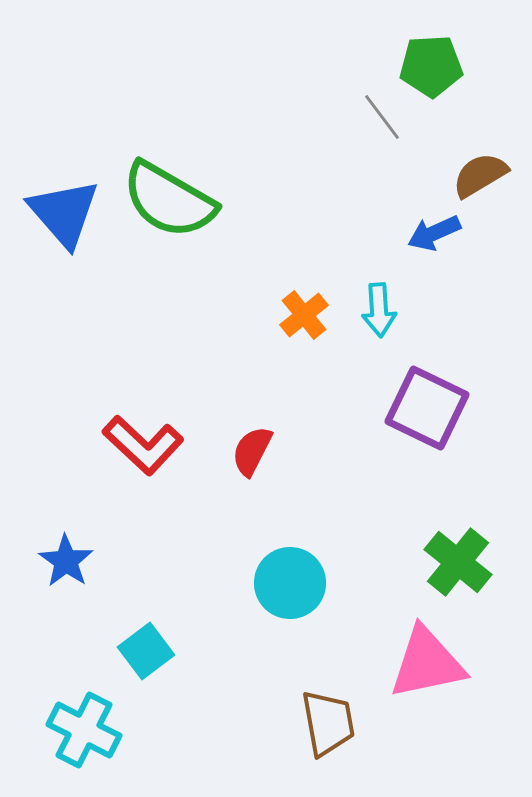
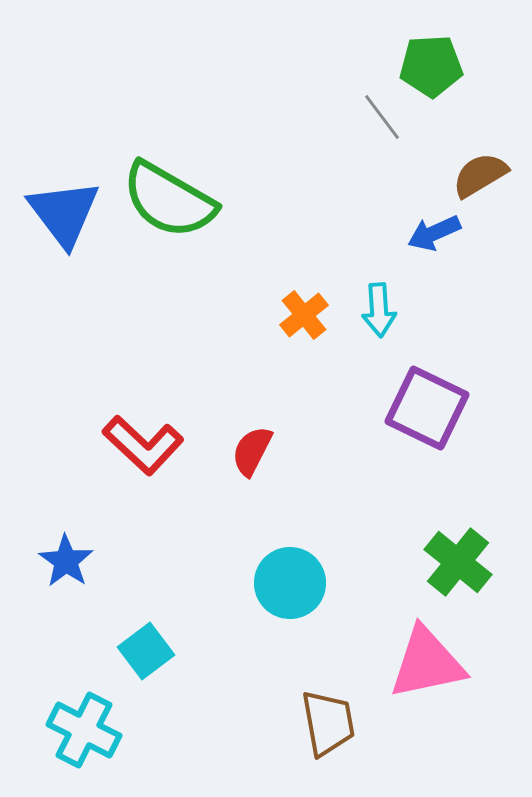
blue triangle: rotated 4 degrees clockwise
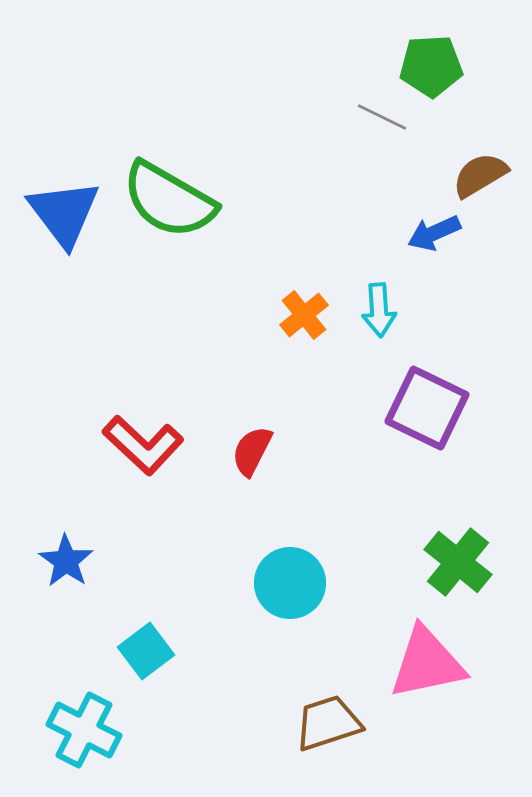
gray line: rotated 27 degrees counterclockwise
brown trapezoid: rotated 98 degrees counterclockwise
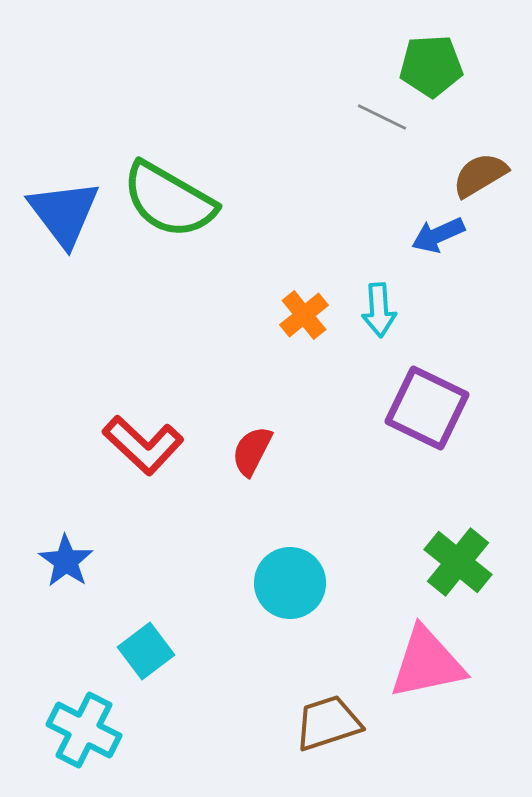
blue arrow: moved 4 px right, 2 px down
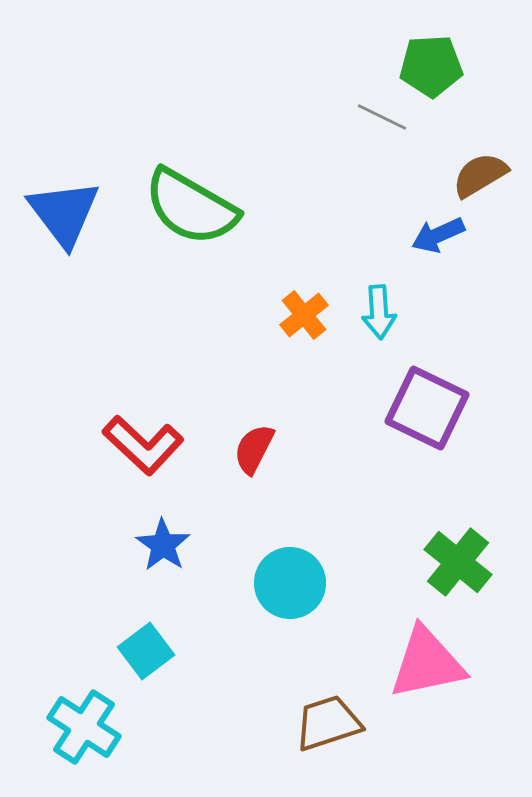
green semicircle: moved 22 px right, 7 px down
cyan arrow: moved 2 px down
red semicircle: moved 2 px right, 2 px up
blue star: moved 97 px right, 16 px up
cyan cross: moved 3 px up; rotated 6 degrees clockwise
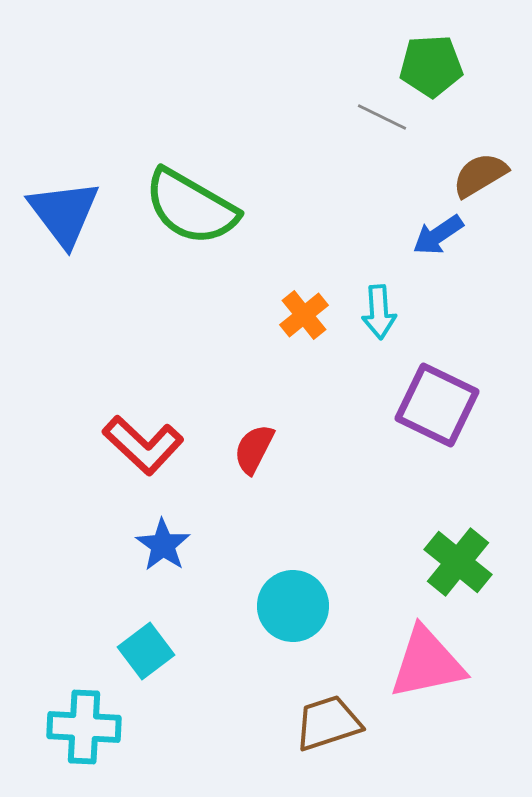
blue arrow: rotated 10 degrees counterclockwise
purple square: moved 10 px right, 3 px up
cyan circle: moved 3 px right, 23 px down
cyan cross: rotated 30 degrees counterclockwise
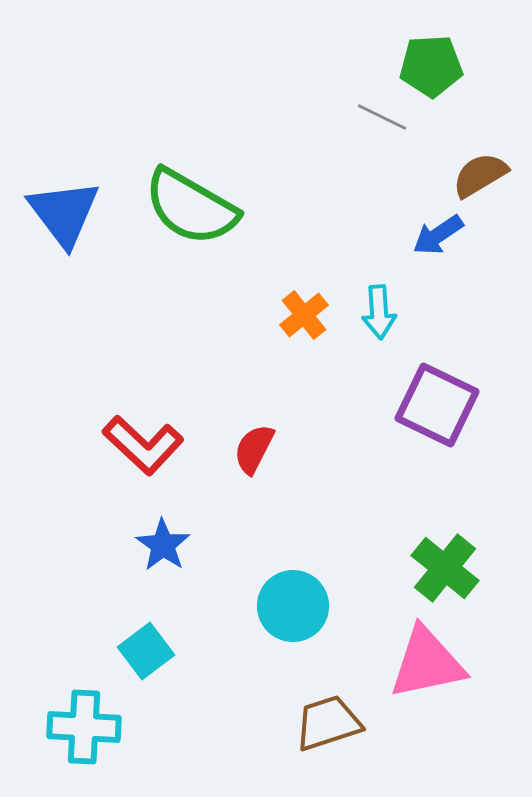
green cross: moved 13 px left, 6 px down
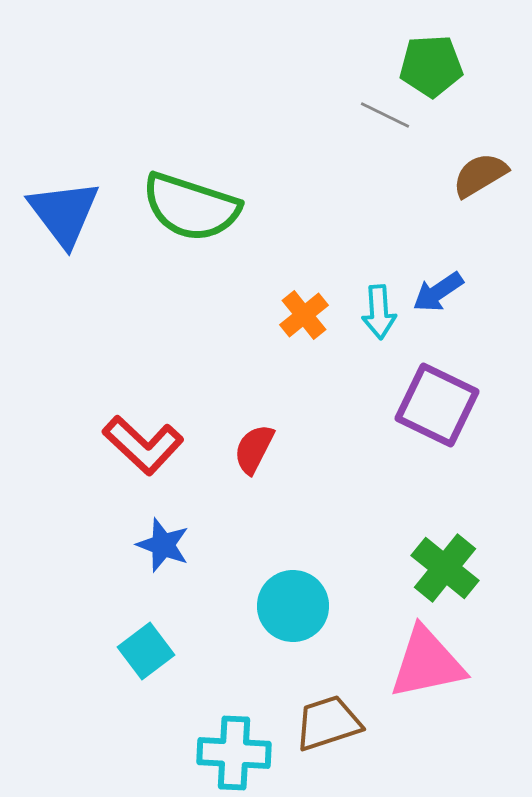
gray line: moved 3 px right, 2 px up
green semicircle: rotated 12 degrees counterclockwise
blue arrow: moved 57 px down
blue star: rotated 14 degrees counterclockwise
cyan cross: moved 150 px right, 26 px down
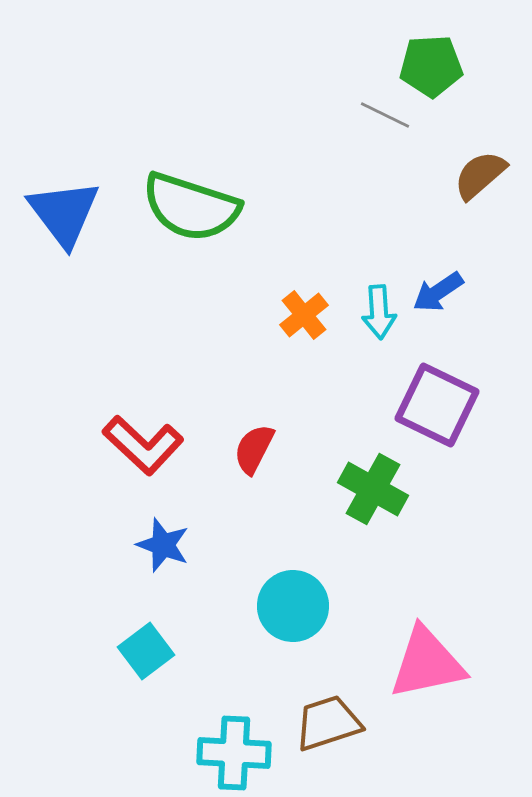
brown semicircle: rotated 10 degrees counterclockwise
green cross: moved 72 px left, 79 px up; rotated 10 degrees counterclockwise
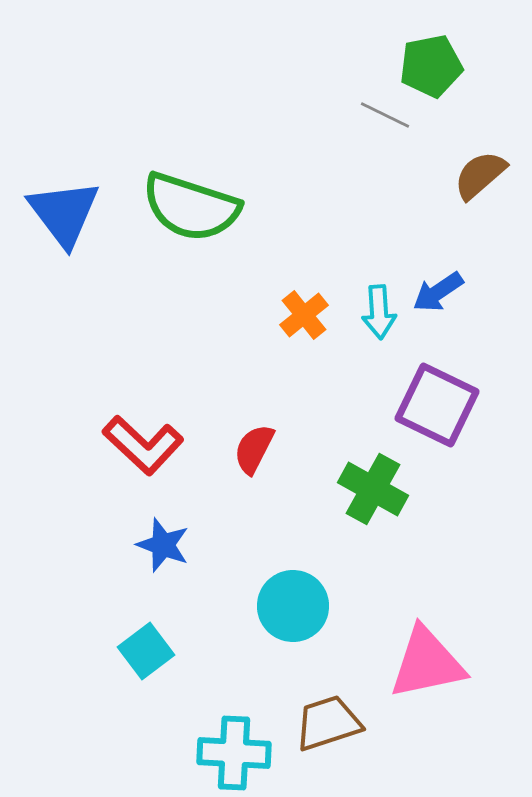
green pentagon: rotated 8 degrees counterclockwise
